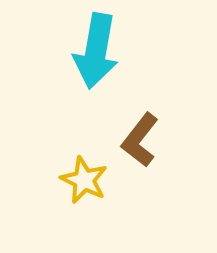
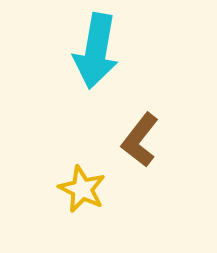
yellow star: moved 2 px left, 9 px down
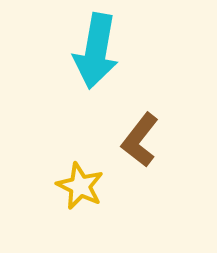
yellow star: moved 2 px left, 3 px up
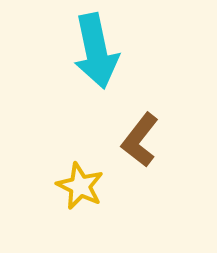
cyan arrow: rotated 22 degrees counterclockwise
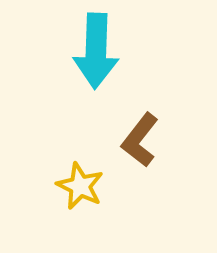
cyan arrow: rotated 14 degrees clockwise
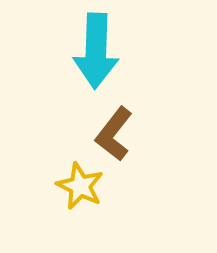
brown L-shape: moved 26 px left, 6 px up
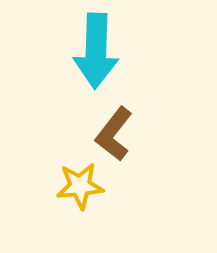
yellow star: rotated 30 degrees counterclockwise
